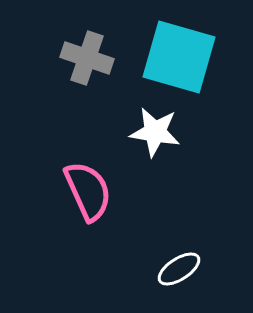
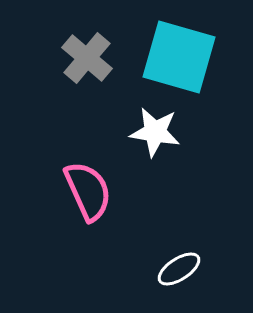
gray cross: rotated 21 degrees clockwise
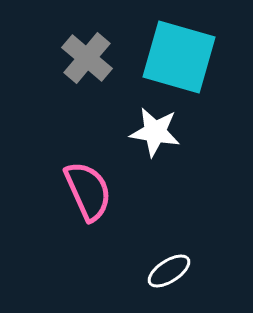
white ellipse: moved 10 px left, 2 px down
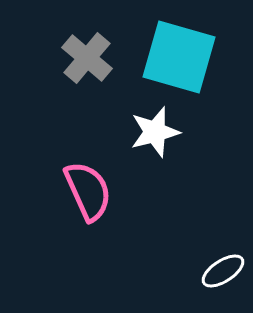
white star: rotated 24 degrees counterclockwise
white ellipse: moved 54 px right
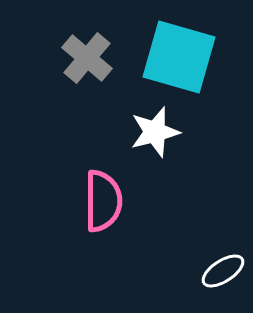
pink semicircle: moved 15 px right, 10 px down; rotated 24 degrees clockwise
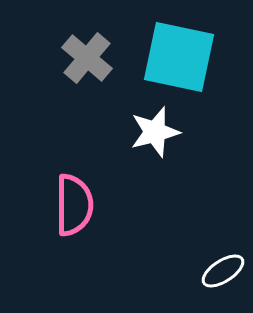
cyan square: rotated 4 degrees counterclockwise
pink semicircle: moved 29 px left, 4 px down
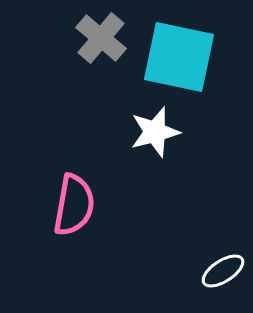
gray cross: moved 14 px right, 20 px up
pink semicircle: rotated 10 degrees clockwise
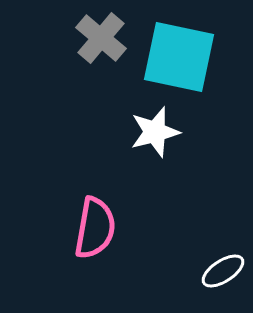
pink semicircle: moved 21 px right, 23 px down
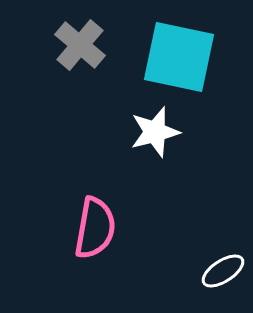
gray cross: moved 21 px left, 7 px down
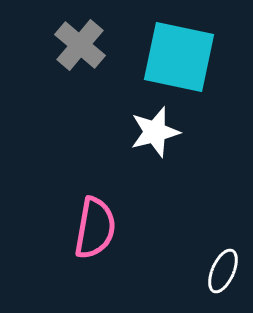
white ellipse: rotated 33 degrees counterclockwise
